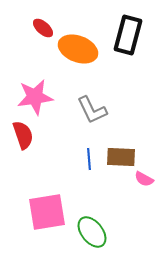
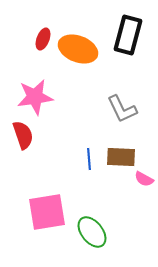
red ellipse: moved 11 px down; rotated 70 degrees clockwise
gray L-shape: moved 30 px right, 1 px up
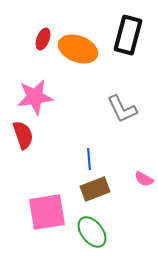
brown rectangle: moved 26 px left, 32 px down; rotated 24 degrees counterclockwise
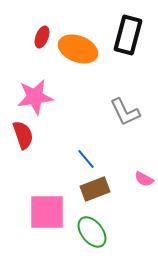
red ellipse: moved 1 px left, 2 px up
gray L-shape: moved 3 px right, 3 px down
blue line: moved 3 px left; rotated 35 degrees counterclockwise
pink square: rotated 9 degrees clockwise
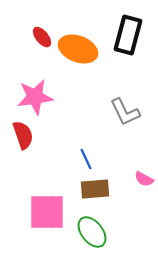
red ellipse: rotated 60 degrees counterclockwise
blue line: rotated 15 degrees clockwise
brown rectangle: rotated 16 degrees clockwise
